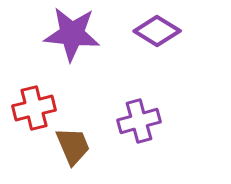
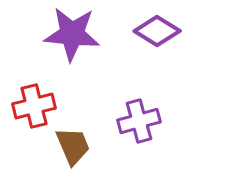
red cross: moved 2 px up
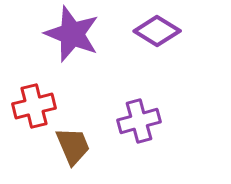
purple star: rotated 16 degrees clockwise
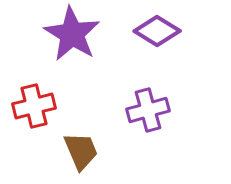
purple star: rotated 10 degrees clockwise
purple cross: moved 9 px right, 11 px up
brown trapezoid: moved 8 px right, 5 px down
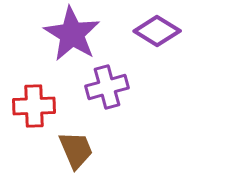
red cross: rotated 12 degrees clockwise
purple cross: moved 41 px left, 23 px up
brown trapezoid: moved 5 px left, 1 px up
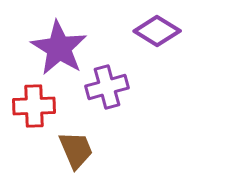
purple star: moved 13 px left, 14 px down
